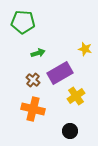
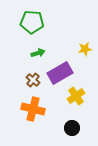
green pentagon: moved 9 px right
yellow star: rotated 24 degrees counterclockwise
black circle: moved 2 px right, 3 px up
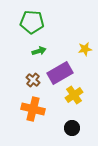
green arrow: moved 1 px right, 2 px up
yellow cross: moved 2 px left, 1 px up
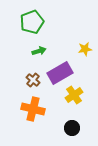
green pentagon: rotated 25 degrees counterclockwise
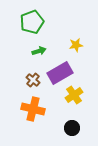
yellow star: moved 9 px left, 4 px up
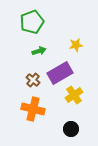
black circle: moved 1 px left, 1 px down
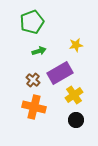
orange cross: moved 1 px right, 2 px up
black circle: moved 5 px right, 9 px up
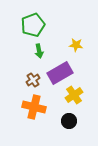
green pentagon: moved 1 px right, 3 px down
yellow star: rotated 16 degrees clockwise
green arrow: rotated 96 degrees clockwise
brown cross: rotated 16 degrees clockwise
black circle: moved 7 px left, 1 px down
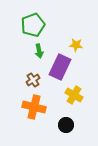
purple rectangle: moved 6 px up; rotated 35 degrees counterclockwise
yellow cross: rotated 24 degrees counterclockwise
black circle: moved 3 px left, 4 px down
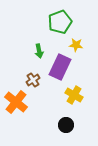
green pentagon: moved 27 px right, 3 px up
orange cross: moved 18 px left, 5 px up; rotated 25 degrees clockwise
